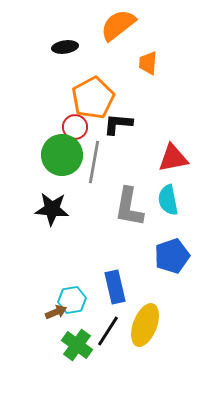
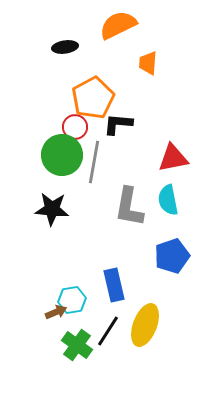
orange semicircle: rotated 12 degrees clockwise
blue rectangle: moved 1 px left, 2 px up
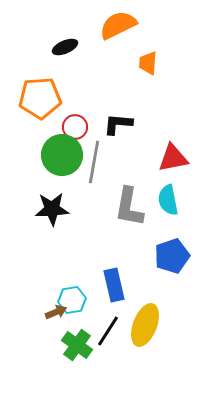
black ellipse: rotated 15 degrees counterclockwise
orange pentagon: moved 53 px left; rotated 24 degrees clockwise
black star: rotated 8 degrees counterclockwise
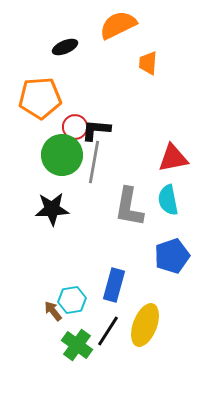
black L-shape: moved 22 px left, 6 px down
blue rectangle: rotated 28 degrees clockwise
brown arrow: moved 3 px left, 1 px up; rotated 105 degrees counterclockwise
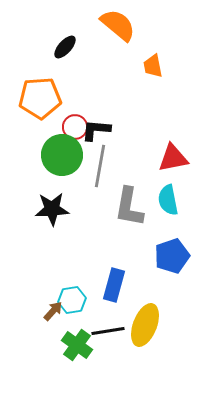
orange semicircle: rotated 66 degrees clockwise
black ellipse: rotated 25 degrees counterclockwise
orange trapezoid: moved 5 px right, 3 px down; rotated 15 degrees counterclockwise
gray line: moved 6 px right, 4 px down
brown arrow: rotated 80 degrees clockwise
black line: rotated 48 degrees clockwise
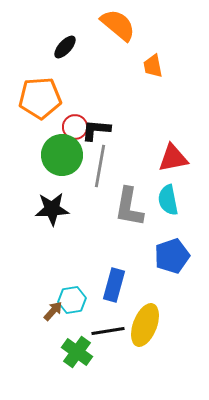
green cross: moved 7 px down
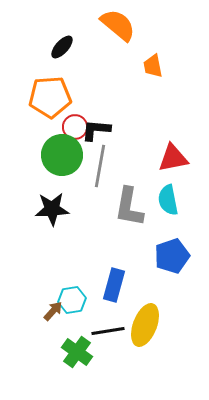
black ellipse: moved 3 px left
orange pentagon: moved 10 px right, 1 px up
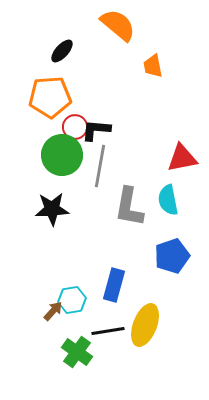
black ellipse: moved 4 px down
red triangle: moved 9 px right
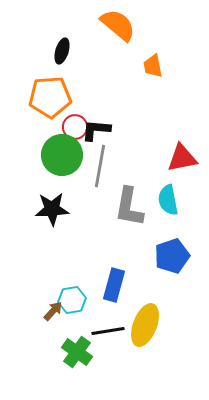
black ellipse: rotated 25 degrees counterclockwise
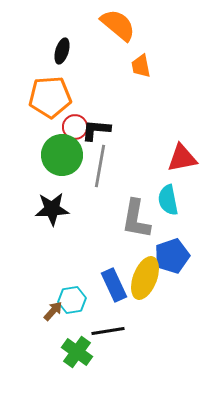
orange trapezoid: moved 12 px left
gray L-shape: moved 7 px right, 12 px down
blue rectangle: rotated 40 degrees counterclockwise
yellow ellipse: moved 47 px up
